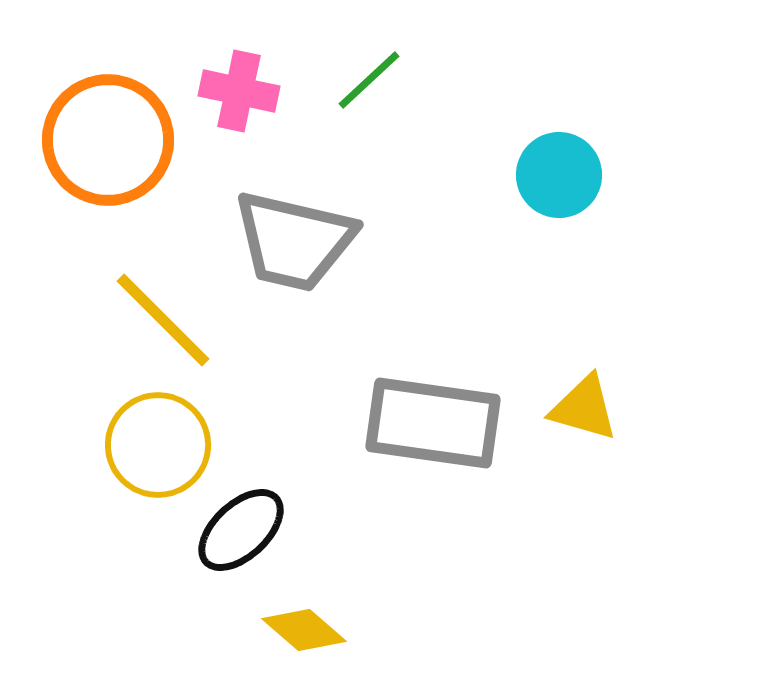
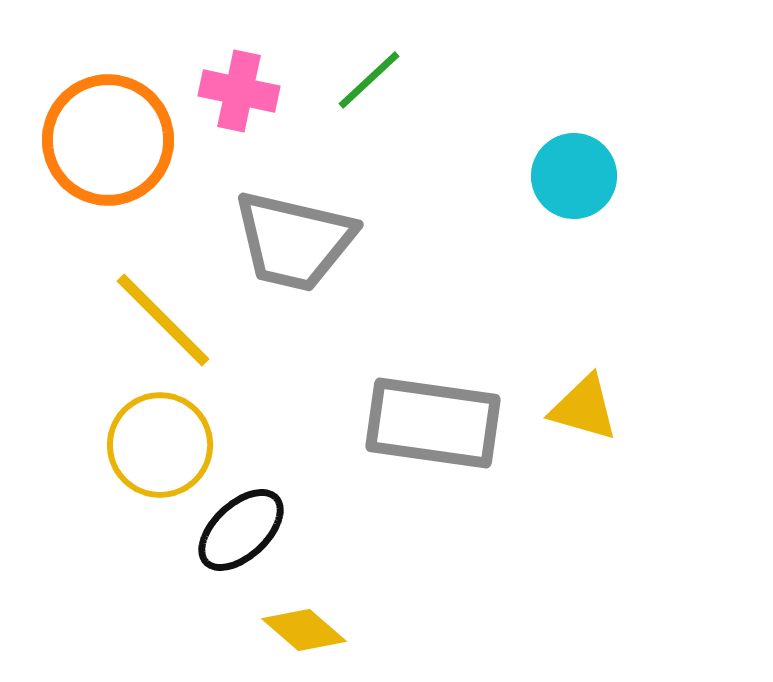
cyan circle: moved 15 px right, 1 px down
yellow circle: moved 2 px right
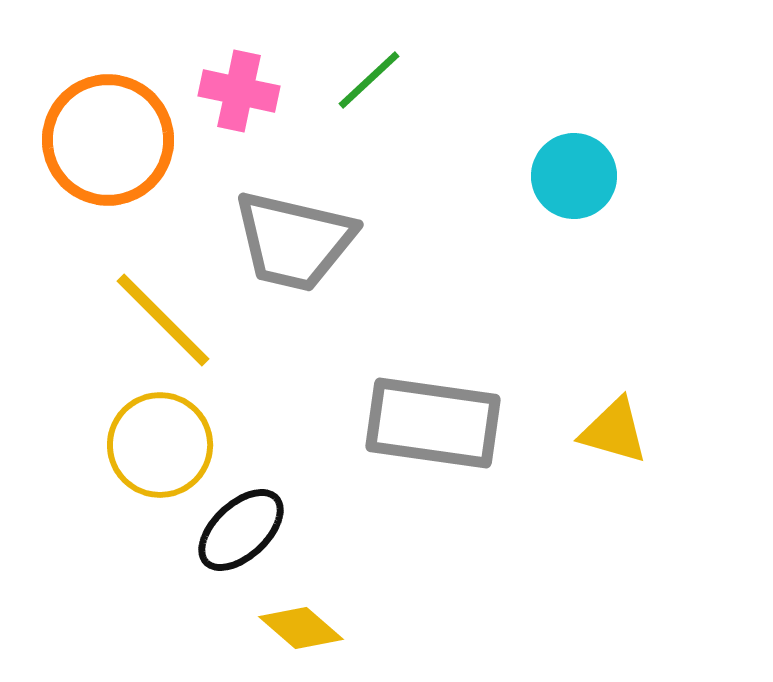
yellow triangle: moved 30 px right, 23 px down
yellow diamond: moved 3 px left, 2 px up
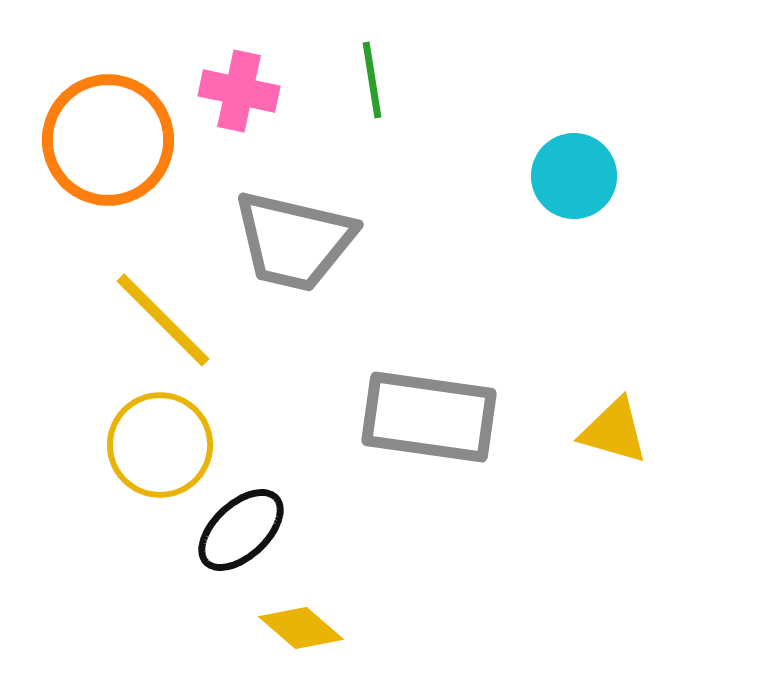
green line: moved 3 px right; rotated 56 degrees counterclockwise
gray rectangle: moved 4 px left, 6 px up
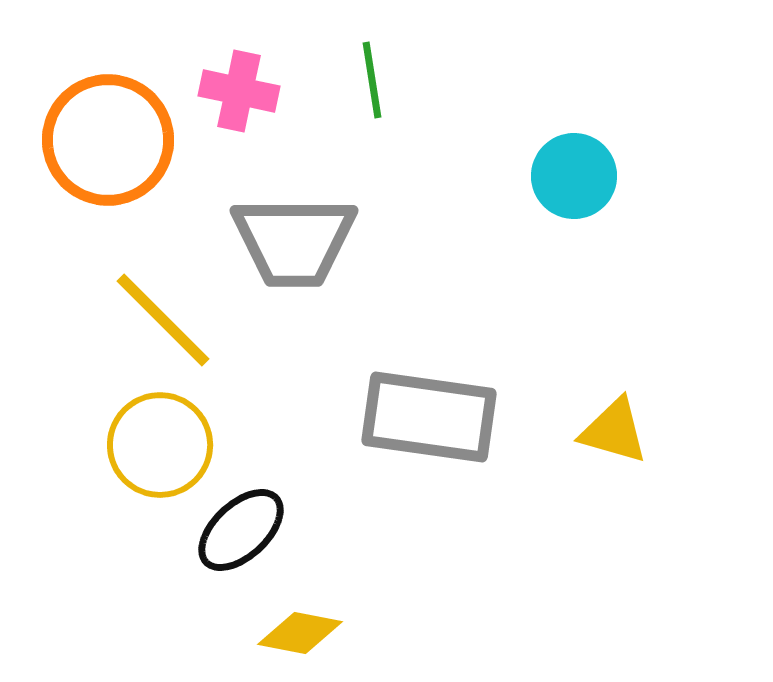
gray trapezoid: rotated 13 degrees counterclockwise
yellow diamond: moved 1 px left, 5 px down; rotated 30 degrees counterclockwise
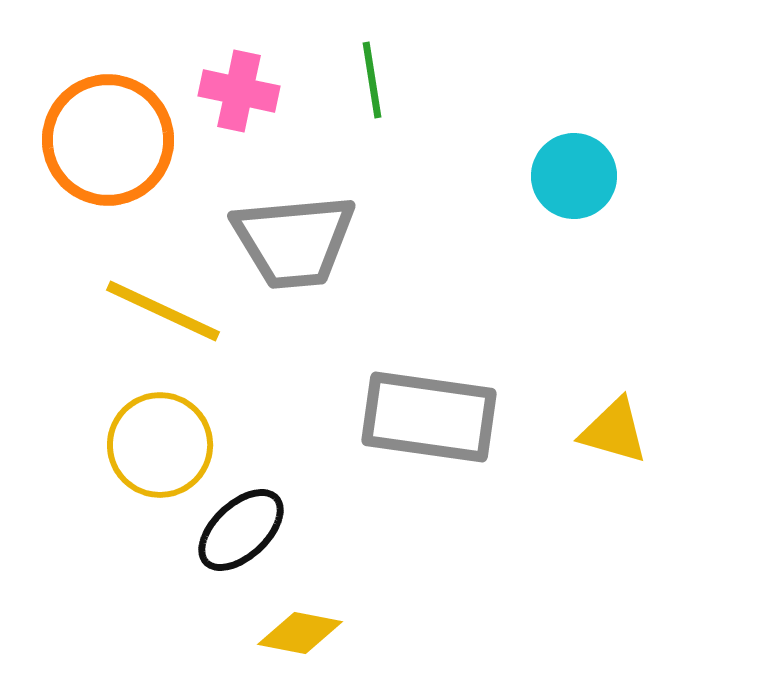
gray trapezoid: rotated 5 degrees counterclockwise
yellow line: moved 9 px up; rotated 20 degrees counterclockwise
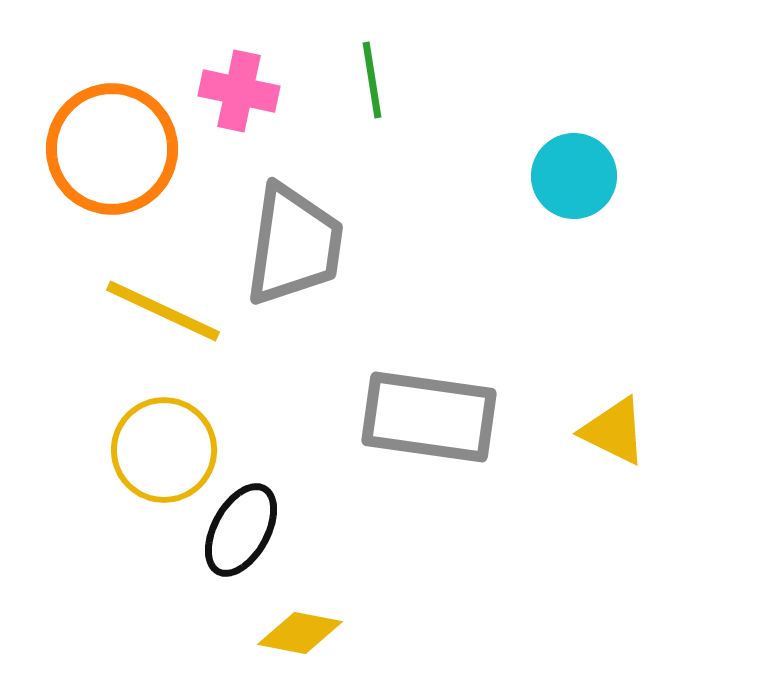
orange circle: moved 4 px right, 9 px down
gray trapezoid: moved 4 px down; rotated 77 degrees counterclockwise
yellow triangle: rotated 10 degrees clockwise
yellow circle: moved 4 px right, 5 px down
black ellipse: rotated 18 degrees counterclockwise
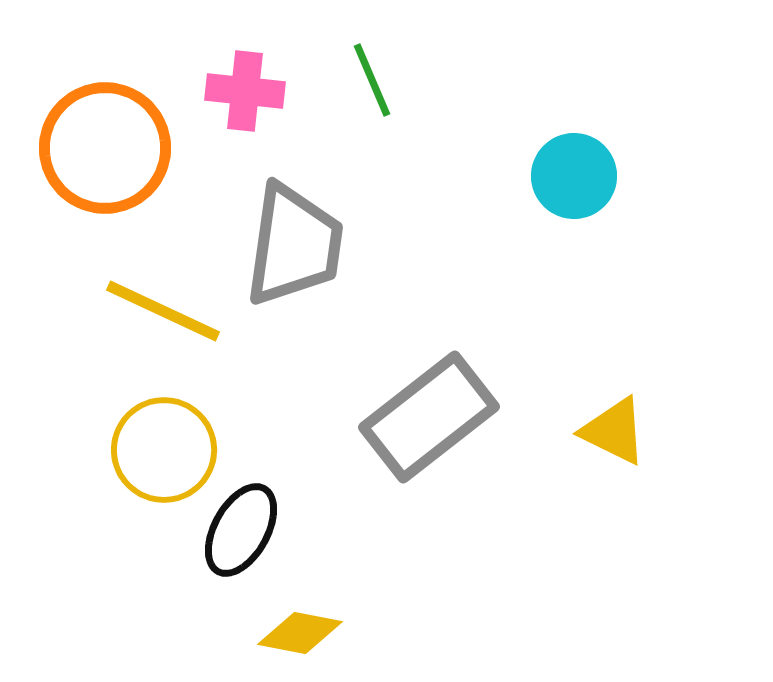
green line: rotated 14 degrees counterclockwise
pink cross: moved 6 px right; rotated 6 degrees counterclockwise
orange circle: moved 7 px left, 1 px up
gray rectangle: rotated 46 degrees counterclockwise
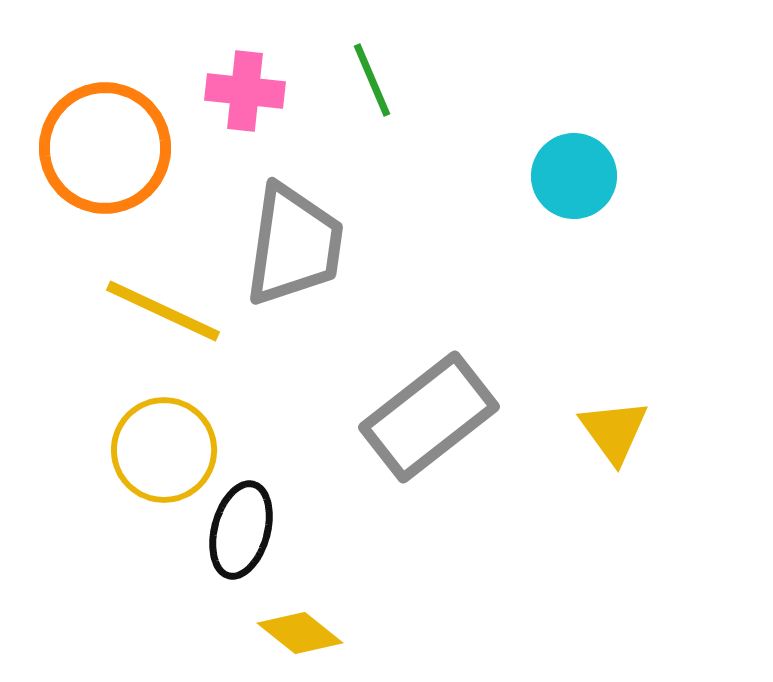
yellow triangle: rotated 28 degrees clockwise
black ellipse: rotated 14 degrees counterclockwise
yellow diamond: rotated 28 degrees clockwise
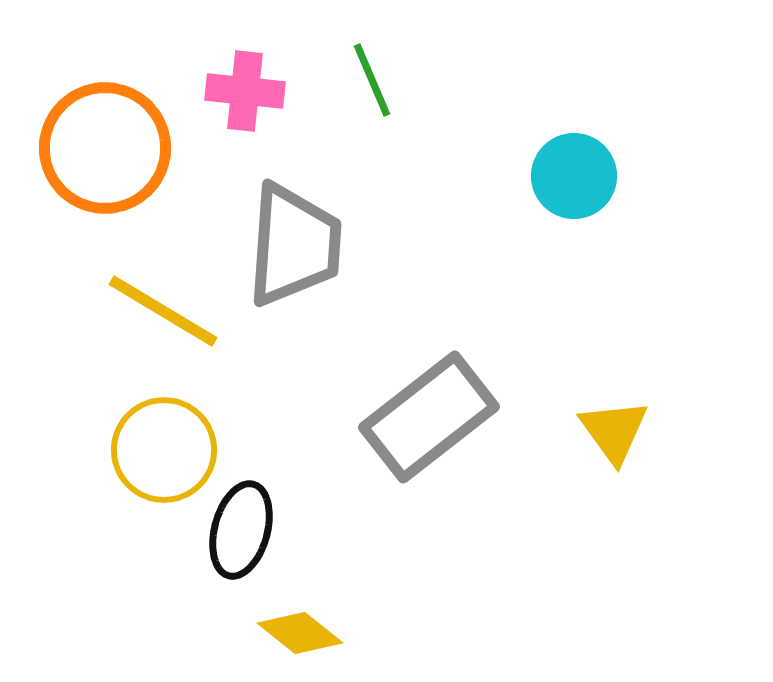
gray trapezoid: rotated 4 degrees counterclockwise
yellow line: rotated 6 degrees clockwise
